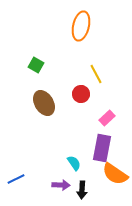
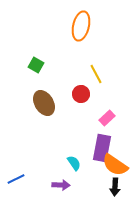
orange semicircle: moved 9 px up
black arrow: moved 33 px right, 3 px up
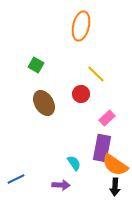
yellow line: rotated 18 degrees counterclockwise
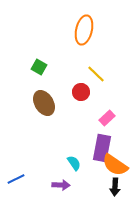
orange ellipse: moved 3 px right, 4 px down
green square: moved 3 px right, 2 px down
red circle: moved 2 px up
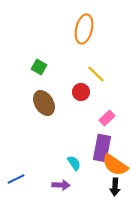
orange ellipse: moved 1 px up
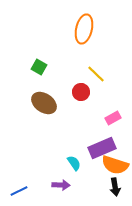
brown ellipse: rotated 25 degrees counterclockwise
pink rectangle: moved 6 px right; rotated 14 degrees clockwise
purple rectangle: rotated 56 degrees clockwise
orange semicircle: rotated 16 degrees counterclockwise
blue line: moved 3 px right, 12 px down
black arrow: rotated 12 degrees counterclockwise
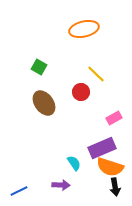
orange ellipse: rotated 64 degrees clockwise
brown ellipse: rotated 20 degrees clockwise
pink rectangle: moved 1 px right
orange semicircle: moved 5 px left, 2 px down
